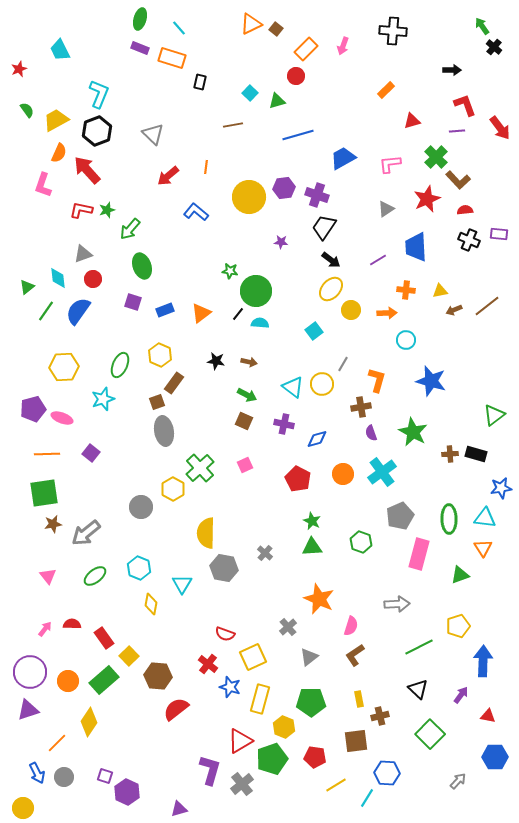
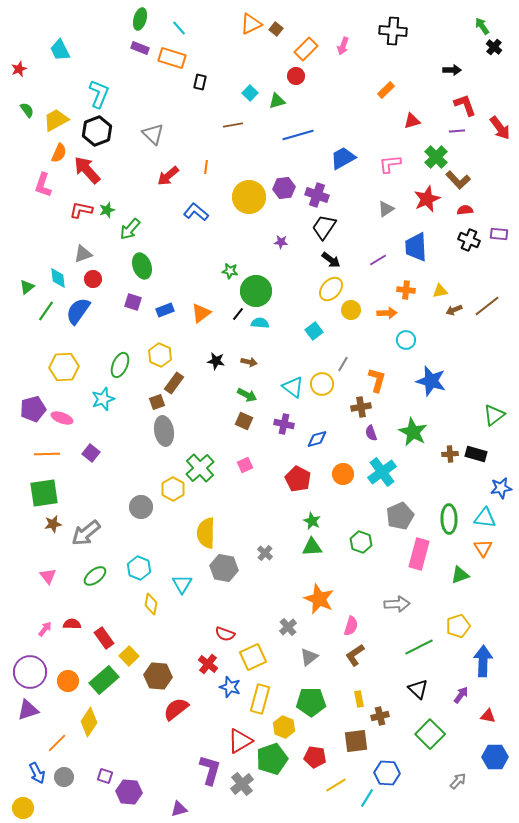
purple hexagon at (127, 792): moved 2 px right; rotated 20 degrees counterclockwise
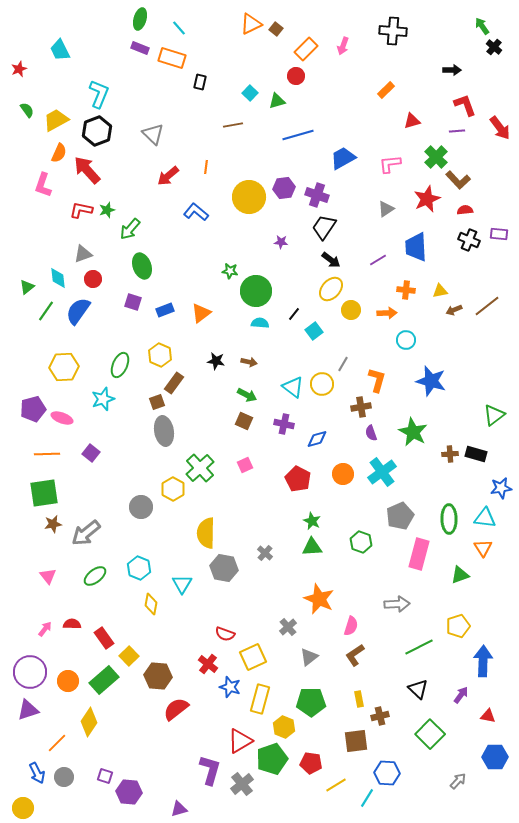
black line at (238, 314): moved 56 px right
red pentagon at (315, 757): moved 4 px left, 6 px down
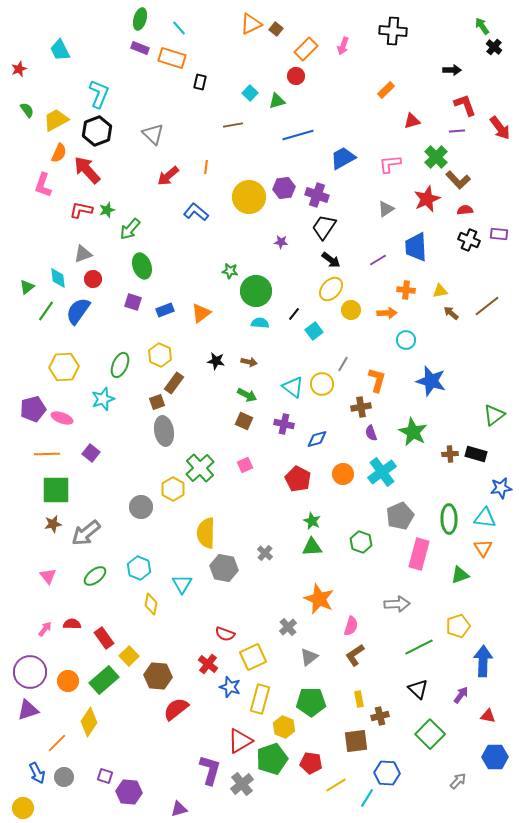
brown arrow at (454, 310): moved 3 px left, 3 px down; rotated 63 degrees clockwise
green square at (44, 493): moved 12 px right, 3 px up; rotated 8 degrees clockwise
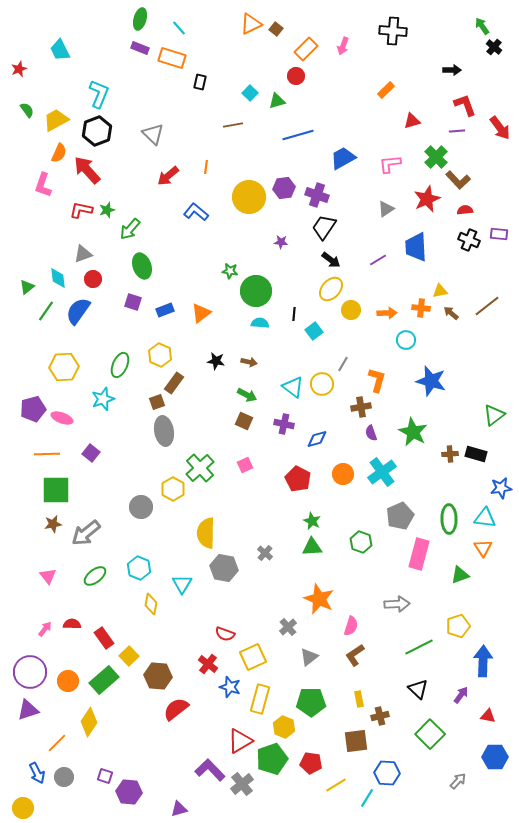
orange cross at (406, 290): moved 15 px right, 18 px down
black line at (294, 314): rotated 32 degrees counterclockwise
purple L-shape at (210, 770): rotated 60 degrees counterclockwise
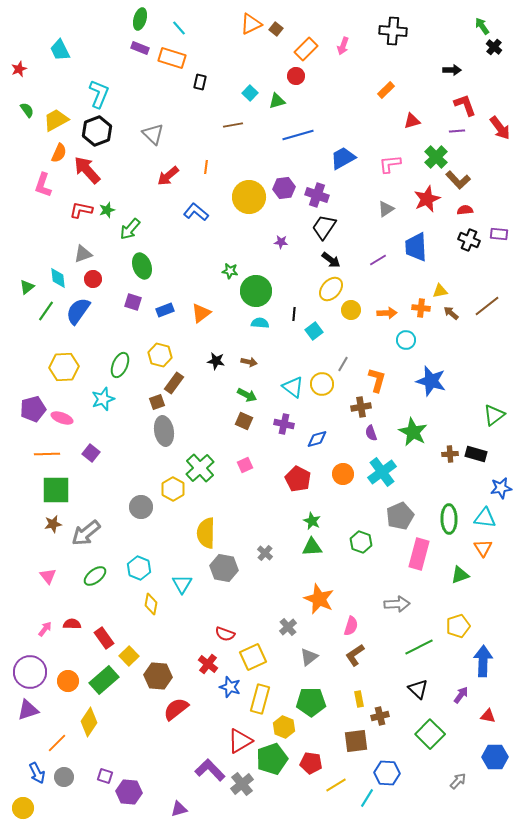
yellow hexagon at (160, 355): rotated 10 degrees counterclockwise
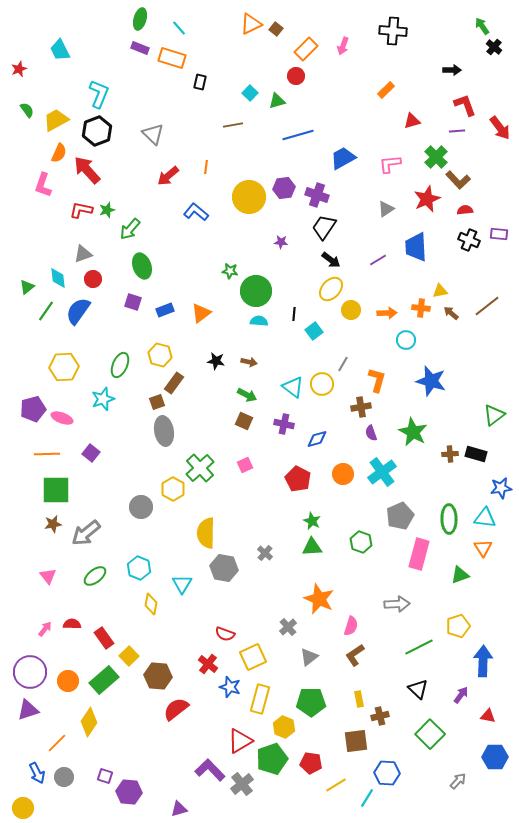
cyan semicircle at (260, 323): moved 1 px left, 2 px up
